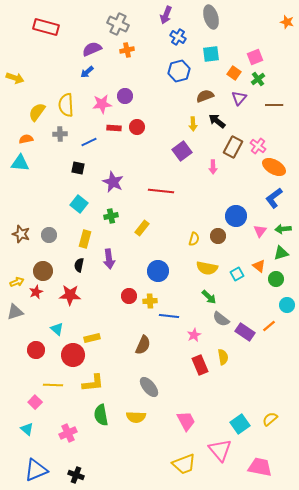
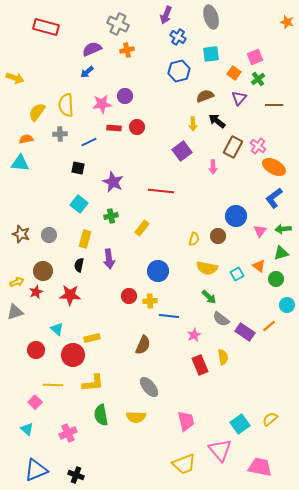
pink trapezoid at (186, 421): rotated 15 degrees clockwise
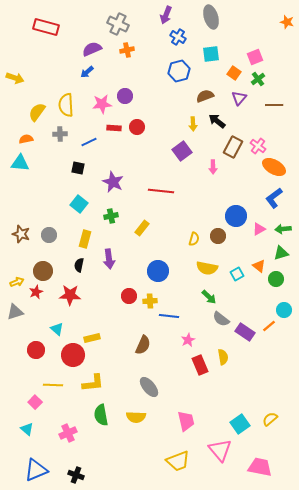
pink triangle at (260, 231): moved 1 px left, 2 px up; rotated 24 degrees clockwise
cyan circle at (287, 305): moved 3 px left, 5 px down
pink star at (194, 335): moved 6 px left, 5 px down
yellow trapezoid at (184, 464): moved 6 px left, 3 px up
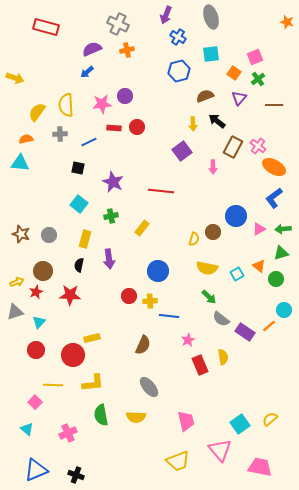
brown circle at (218, 236): moved 5 px left, 4 px up
cyan triangle at (57, 329): moved 18 px left, 7 px up; rotated 32 degrees clockwise
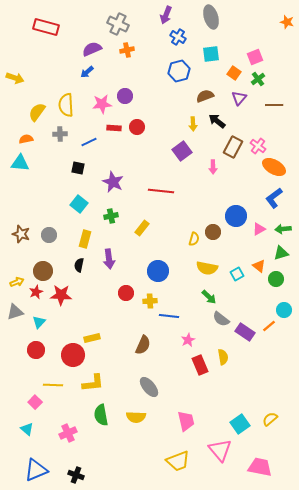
red star at (70, 295): moved 9 px left
red circle at (129, 296): moved 3 px left, 3 px up
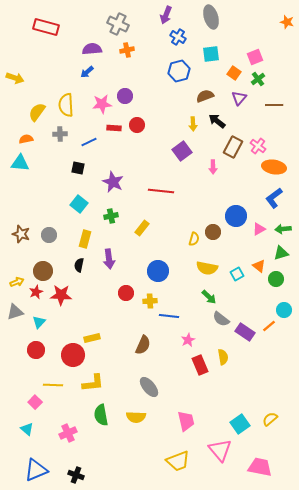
purple semicircle at (92, 49): rotated 18 degrees clockwise
red circle at (137, 127): moved 2 px up
orange ellipse at (274, 167): rotated 20 degrees counterclockwise
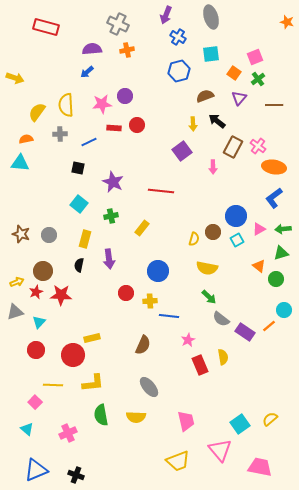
cyan square at (237, 274): moved 34 px up
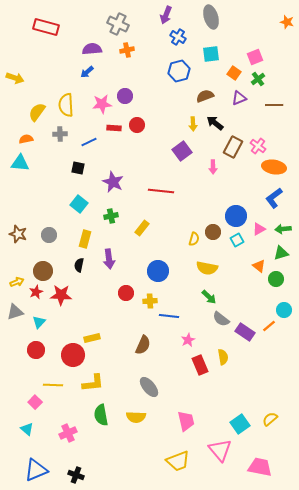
purple triangle at (239, 98): rotated 28 degrees clockwise
black arrow at (217, 121): moved 2 px left, 2 px down
brown star at (21, 234): moved 3 px left
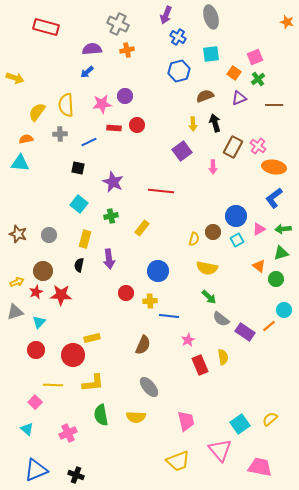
black arrow at (215, 123): rotated 36 degrees clockwise
